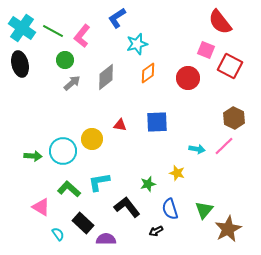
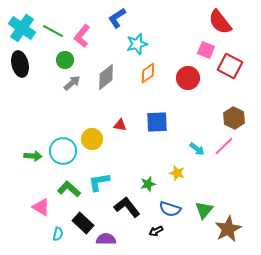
cyan arrow: rotated 28 degrees clockwise
blue semicircle: rotated 55 degrees counterclockwise
cyan semicircle: rotated 48 degrees clockwise
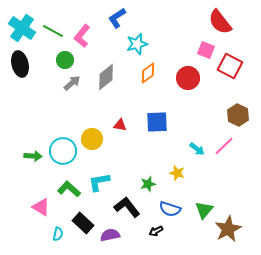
brown hexagon: moved 4 px right, 3 px up
purple semicircle: moved 4 px right, 4 px up; rotated 12 degrees counterclockwise
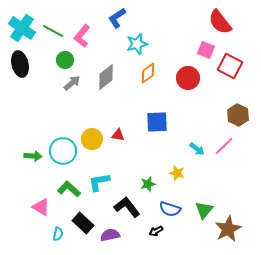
red triangle: moved 2 px left, 10 px down
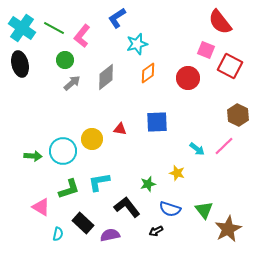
green line: moved 1 px right, 3 px up
red triangle: moved 2 px right, 6 px up
green L-shape: rotated 120 degrees clockwise
green triangle: rotated 18 degrees counterclockwise
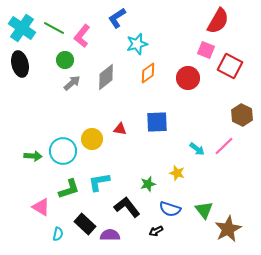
red semicircle: moved 2 px left, 1 px up; rotated 112 degrees counterclockwise
brown hexagon: moved 4 px right
black rectangle: moved 2 px right, 1 px down
purple semicircle: rotated 12 degrees clockwise
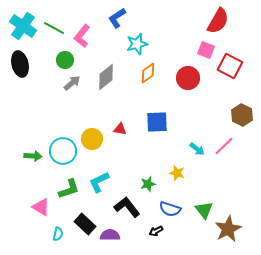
cyan cross: moved 1 px right, 2 px up
cyan L-shape: rotated 15 degrees counterclockwise
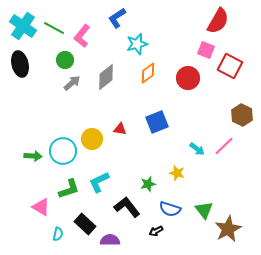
blue square: rotated 20 degrees counterclockwise
purple semicircle: moved 5 px down
